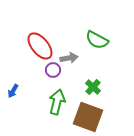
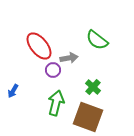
green semicircle: rotated 10 degrees clockwise
red ellipse: moved 1 px left
green arrow: moved 1 px left, 1 px down
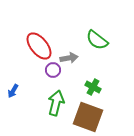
green cross: rotated 14 degrees counterclockwise
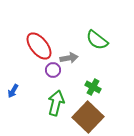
brown square: rotated 24 degrees clockwise
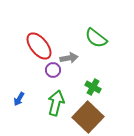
green semicircle: moved 1 px left, 2 px up
blue arrow: moved 6 px right, 8 px down
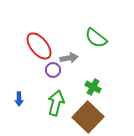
blue arrow: rotated 32 degrees counterclockwise
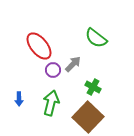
gray arrow: moved 4 px right, 6 px down; rotated 36 degrees counterclockwise
green arrow: moved 5 px left
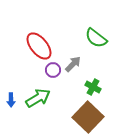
blue arrow: moved 8 px left, 1 px down
green arrow: moved 13 px left, 5 px up; rotated 45 degrees clockwise
